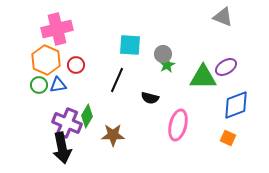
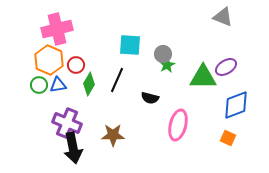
orange hexagon: moved 3 px right
green diamond: moved 2 px right, 32 px up
black arrow: moved 11 px right
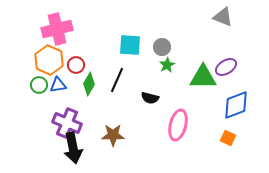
gray circle: moved 1 px left, 7 px up
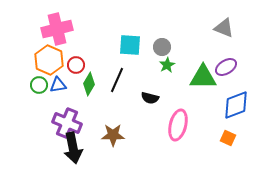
gray triangle: moved 1 px right, 11 px down
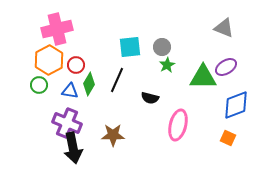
cyan square: moved 2 px down; rotated 10 degrees counterclockwise
orange hexagon: rotated 8 degrees clockwise
blue triangle: moved 12 px right, 6 px down; rotated 18 degrees clockwise
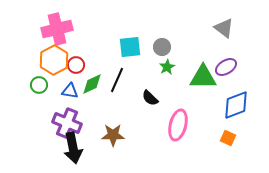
gray triangle: rotated 15 degrees clockwise
orange hexagon: moved 5 px right
green star: moved 2 px down
green diamond: moved 3 px right; rotated 35 degrees clockwise
black semicircle: rotated 30 degrees clockwise
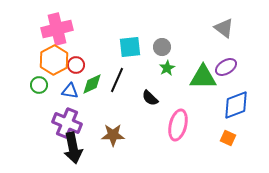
green star: moved 1 px down
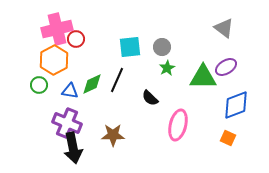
red circle: moved 26 px up
